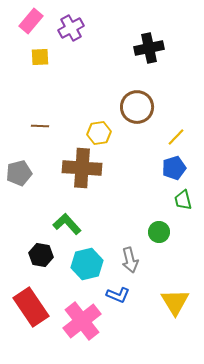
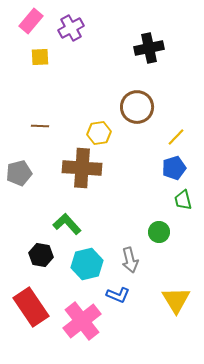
yellow triangle: moved 1 px right, 2 px up
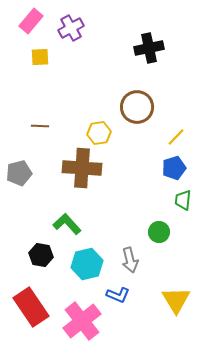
green trapezoid: rotated 20 degrees clockwise
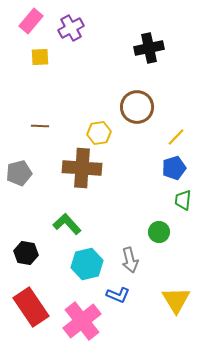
black hexagon: moved 15 px left, 2 px up
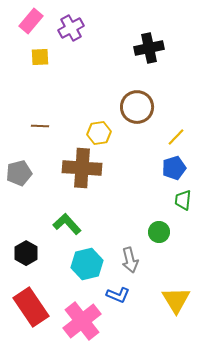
black hexagon: rotated 20 degrees clockwise
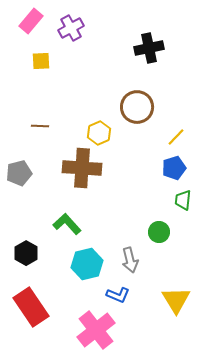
yellow square: moved 1 px right, 4 px down
yellow hexagon: rotated 15 degrees counterclockwise
pink cross: moved 14 px right, 9 px down
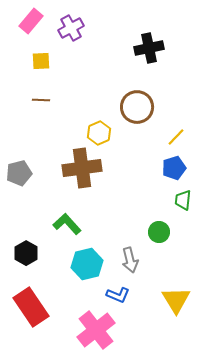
brown line: moved 1 px right, 26 px up
brown cross: rotated 12 degrees counterclockwise
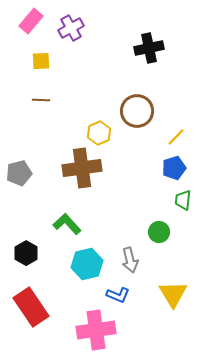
brown circle: moved 4 px down
yellow triangle: moved 3 px left, 6 px up
pink cross: rotated 30 degrees clockwise
